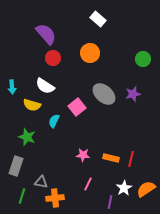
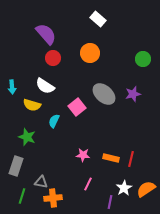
orange cross: moved 2 px left
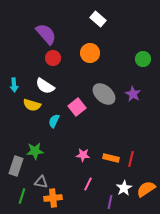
cyan arrow: moved 2 px right, 2 px up
purple star: rotated 28 degrees counterclockwise
green star: moved 8 px right, 14 px down; rotated 24 degrees counterclockwise
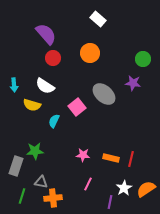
purple star: moved 11 px up; rotated 21 degrees counterclockwise
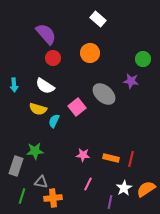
purple star: moved 2 px left, 2 px up
yellow semicircle: moved 6 px right, 4 px down
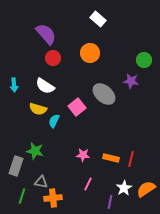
green circle: moved 1 px right, 1 px down
green star: rotated 18 degrees clockwise
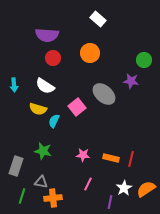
purple semicircle: moved 1 px right, 1 px down; rotated 135 degrees clockwise
green star: moved 8 px right
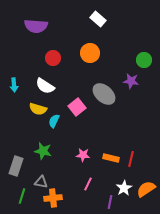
purple semicircle: moved 11 px left, 9 px up
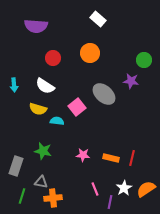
cyan semicircle: moved 3 px right; rotated 72 degrees clockwise
red line: moved 1 px right, 1 px up
pink line: moved 7 px right, 5 px down; rotated 48 degrees counterclockwise
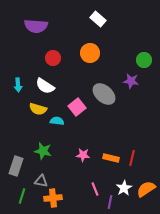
cyan arrow: moved 4 px right
gray triangle: moved 1 px up
